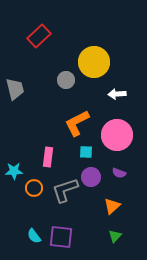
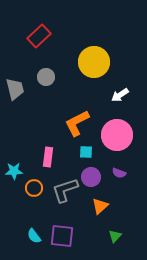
gray circle: moved 20 px left, 3 px up
white arrow: moved 3 px right, 1 px down; rotated 30 degrees counterclockwise
orange triangle: moved 12 px left
purple square: moved 1 px right, 1 px up
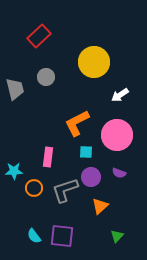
green triangle: moved 2 px right
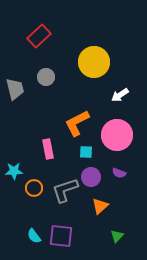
pink rectangle: moved 8 px up; rotated 18 degrees counterclockwise
purple square: moved 1 px left
